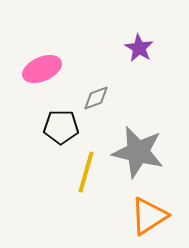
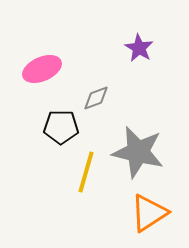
orange triangle: moved 3 px up
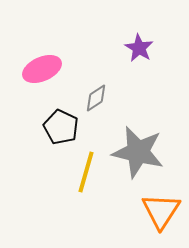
gray diamond: rotated 12 degrees counterclockwise
black pentagon: rotated 24 degrees clockwise
orange triangle: moved 12 px right, 2 px up; rotated 24 degrees counterclockwise
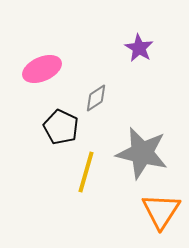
gray star: moved 4 px right, 1 px down
